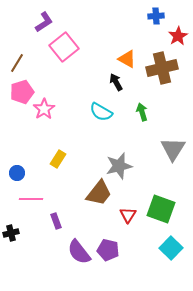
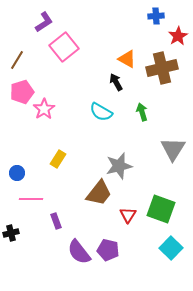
brown line: moved 3 px up
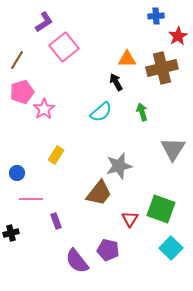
orange triangle: rotated 30 degrees counterclockwise
cyan semicircle: rotated 70 degrees counterclockwise
yellow rectangle: moved 2 px left, 4 px up
red triangle: moved 2 px right, 4 px down
purple semicircle: moved 2 px left, 9 px down
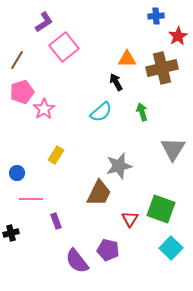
brown trapezoid: rotated 12 degrees counterclockwise
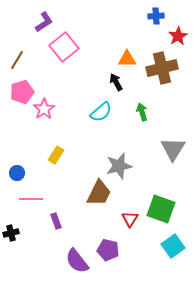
cyan square: moved 2 px right, 2 px up; rotated 10 degrees clockwise
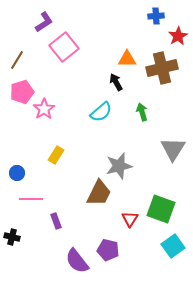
black cross: moved 1 px right, 4 px down; rotated 28 degrees clockwise
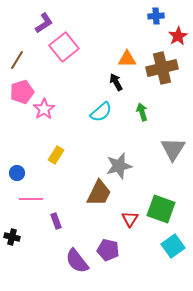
purple L-shape: moved 1 px down
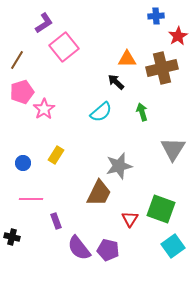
black arrow: rotated 18 degrees counterclockwise
blue circle: moved 6 px right, 10 px up
purple semicircle: moved 2 px right, 13 px up
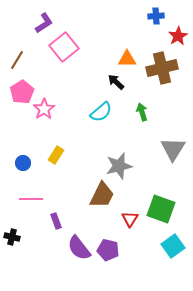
pink pentagon: rotated 15 degrees counterclockwise
brown trapezoid: moved 3 px right, 2 px down
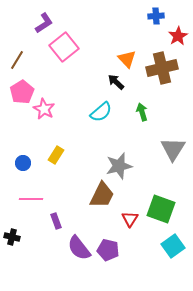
orange triangle: rotated 48 degrees clockwise
pink star: rotated 10 degrees counterclockwise
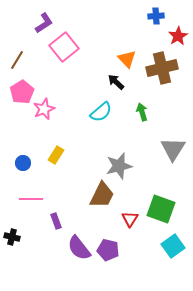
pink star: rotated 20 degrees clockwise
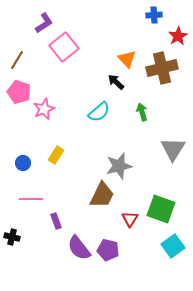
blue cross: moved 2 px left, 1 px up
pink pentagon: moved 3 px left; rotated 20 degrees counterclockwise
cyan semicircle: moved 2 px left
